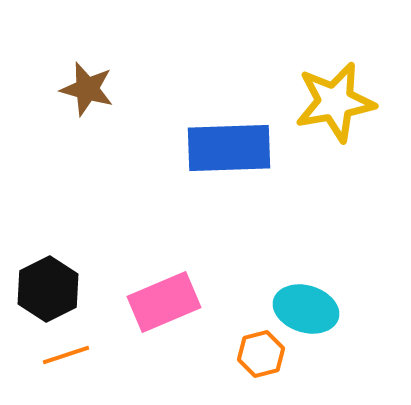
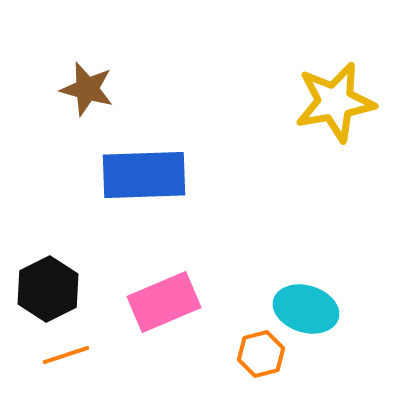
blue rectangle: moved 85 px left, 27 px down
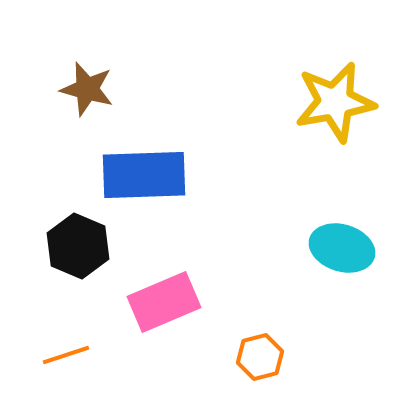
black hexagon: moved 30 px right, 43 px up; rotated 10 degrees counterclockwise
cyan ellipse: moved 36 px right, 61 px up
orange hexagon: moved 1 px left, 3 px down
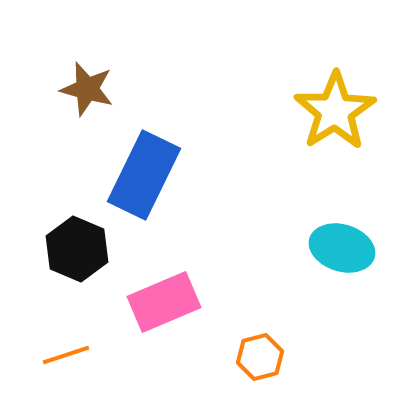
yellow star: moved 9 px down; rotated 22 degrees counterclockwise
blue rectangle: rotated 62 degrees counterclockwise
black hexagon: moved 1 px left, 3 px down
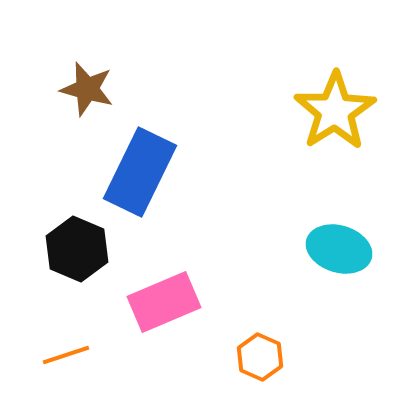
blue rectangle: moved 4 px left, 3 px up
cyan ellipse: moved 3 px left, 1 px down
orange hexagon: rotated 21 degrees counterclockwise
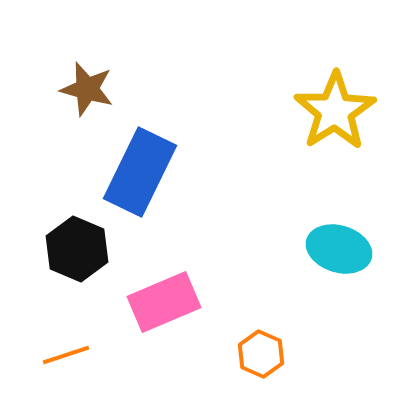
orange hexagon: moved 1 px right, 3 px up
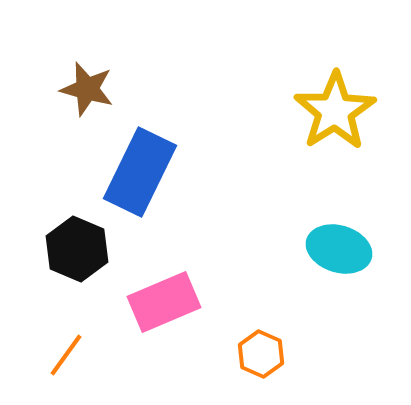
orange line: rotated 36 degrees counterclockwise
